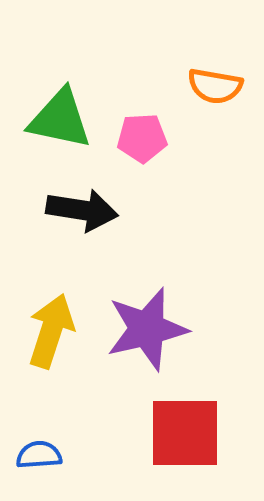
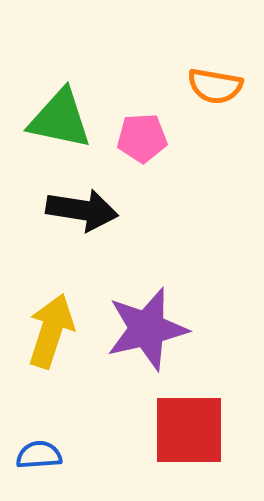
red square: moved 4 px right, 3 px up
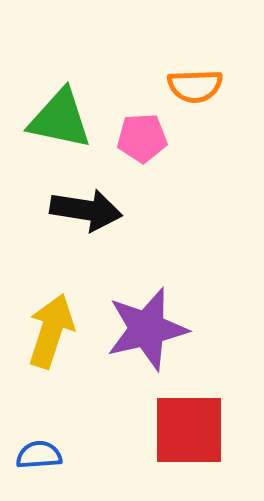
orange semicircle: moved 20 px left; rotated 12 degrees counterclockwise
black arrow: moved 4 px right
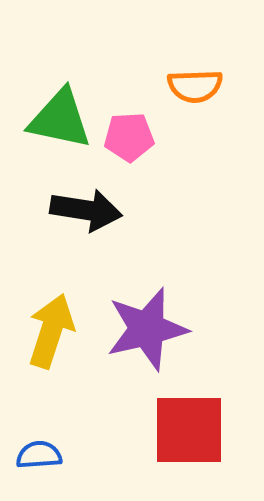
pink pentagon: moved 13 px left, 1 px up
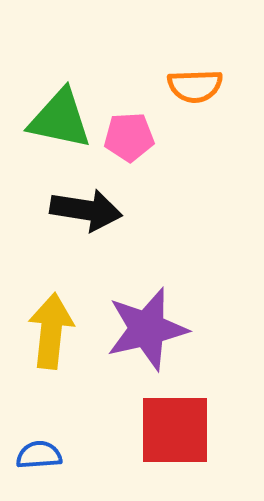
yellow arrow: rotated 12 degrees counterclockwise
red square: moved 14 px left
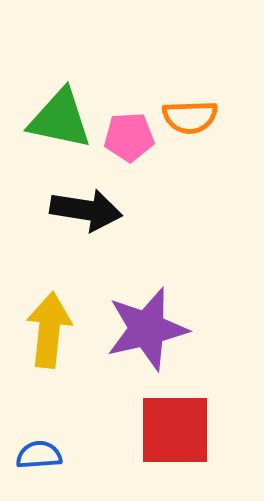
orange semicircle: moved 5 px left, 31 px down
yellow arrow: moved 2 px left, 1 px up
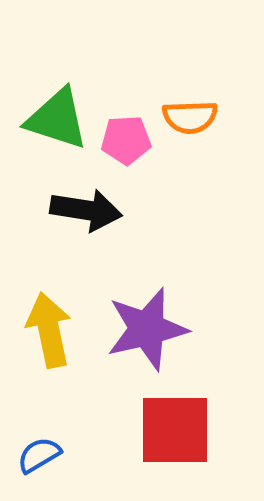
green triangle: moved 3 px left; rotated 6 degrees clockwise
pink pentagon: moved 3 px left, 3 px down
yellow arrow: rotated 18 degrees counterclockwise
blue semicircle: rotated 27 degrees counterclockwise
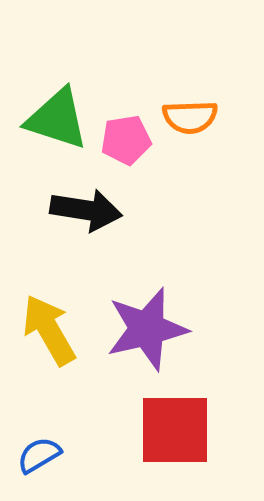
pink pentagon: rotated 6 degrees counterclockwise
yellow arrow: rotated 18 degrees counterclockwise
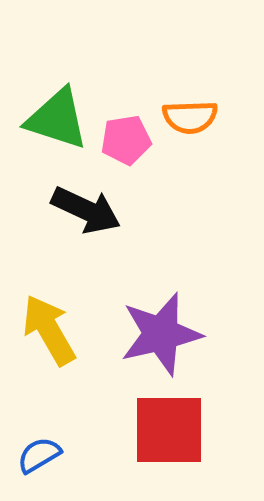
black arrow: rotated 16 degrees clockwise
purple star: moved 14 px right, 5 px down
red square: moved 6 px left
